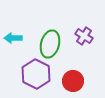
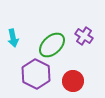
cyan arrow: rotated 102 degrees counterclockwise
green ellipse: moved 2 px right, 1 px down; rotated 32 degrees clockwise
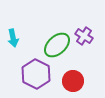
green ellipse: moved 5 px right
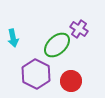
purple cross: moved 5 px left, 7 px up
red circle: moved 2 px left
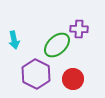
purple cross: rotated 30 degrees counterclockwise
cyan arrow: moved 1 px right, 2 px down
red circle: moved 2 px right, 2 px up
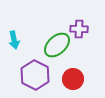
purple hexagon: moved 1 px left, 1 px down
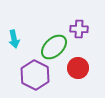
cyan arrow: moved 1 px up
green ellipse: moved 3 px left, 2 px down
red circle: moved 5 px right, 11 px up
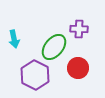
green ellipse: rotated 8 degrees counterclockwise
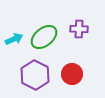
cyan arrow: rotated 102 degrees counterclockwise
green ellipse: moved 10 px left, 10 px up; rotated 12 degrees clockwise
red circle: moved 6 px left, 6 px down
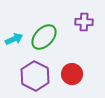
purple cross: moved 5 px right, 7 px up
green ellipse: rotated 8 degrees counterclockwise
purple hexagon: moved 1 px down
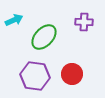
cyan arrow: moved 19 px up
purple hexagon: rotated 20 degrees counterclockwise
